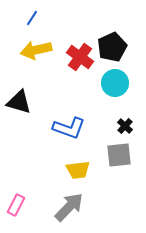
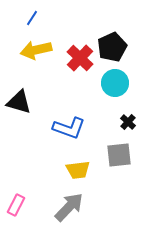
red cross: moved 1 px down; rotated 8 degrees clockwise
black cross: moved 3 px right, 4 px up
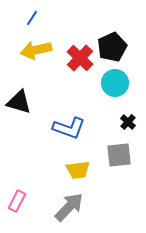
pink rectangle: moved 1 px right, 4 px up
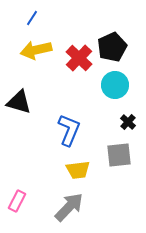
red cross: moved 1 px left
cyan circle: moved 2 px down
blue L-shape: moved 2 px down; rotated 88 degrees counterclockwise
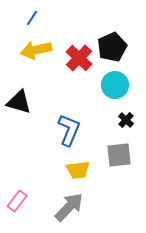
black cross: moved 2 px left, 2 px up
pink rectangle: rotated 10 degrees clockwise
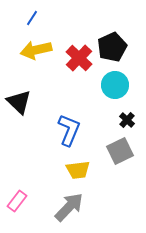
black triangle: rotated 28 degrees clockwise
black cross: moved 1 px right
gray square: moved 1 px right, 4 px up; rotated 20 degrees counterclockwise
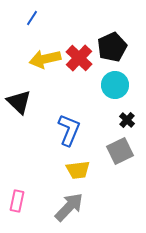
yellow arrow: moved 9 px right, 9 px down
pink rectangle: rotated 25 degrees counterclockwise
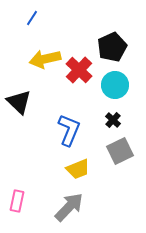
red cross: moved 12 px down
black cross: moved 14 px left
yellow trapezoid: moved 1 px up; rotated 15 degrees counterclockwise
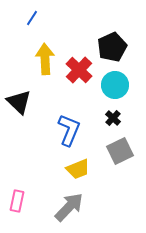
yellow arrow: rotated 100 degrees clockwise
black cross: moved 2 px up
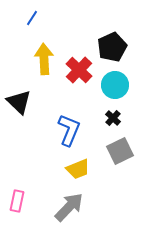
yellow arrow: moved 1 px left
